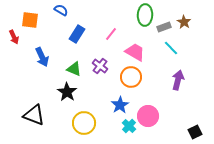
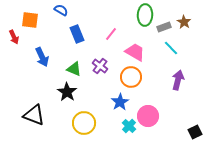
blue rectangle: rotated 54 degrees counterclockwise
blue star: moved 3 px up
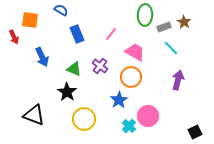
blue star: moved 1 px left, 2 px up
yellow circle: moved 4 px up
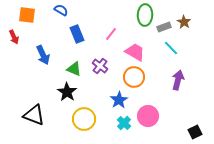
orange square: moved 3 px left, 5 px up
blue arrow: moved 1 px right, 2 px up
orange circle: moved 3 px right
cyan cross: moved 5 px left, 3 px up
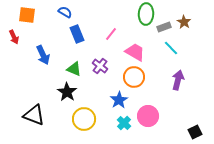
blue semicircle: moved 4 px right, 2 px down
green ellipse: moved 1 px right, 1 px up
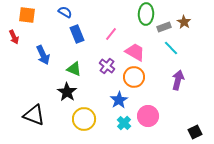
purple cross: moved 7 px right
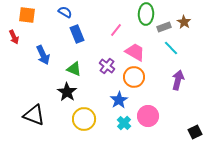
pink line: moved 5 px right, 4 px up
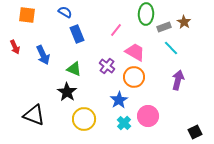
red arrow: moved 1 px right, 10 px down
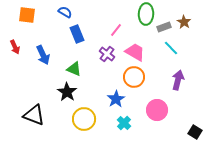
purple cross: moved 12 px up
blue star: moved 3 px left, 1 px up
pink circle: moved 9 px right, 6 px up
black square: rotated 32 degrees counterclockwise
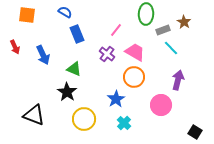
gray rectangle: moved 1 px left, 3 px down
pink circle: moved 4 px right, 5 px up
